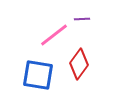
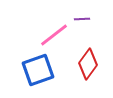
red diamond: moved 9 px right
blue square: moved 5 px up; rotated 28 degrees counterclockwise
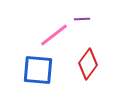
blue square: rotated 24 degrees clockwise
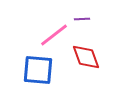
red diamond: moved 2 px left, 7 px up; rotated 56 degrees counterclockwise
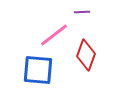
purple line: moved 7 px up
red diamond: moved 2 px up; rotated 40 degrees clockwise
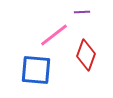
blue square: moved 2 px left
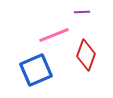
pink line: rotated 16 degrees clockwise
blue square: rotated 28 degrees counterclockwise
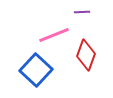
blue square: rotated 24 degrees counterclockwise
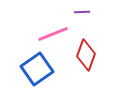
pink line: moved 1 px left, 1 px up
blue square: moved 1 px right, 1 px up; rotated 12 degrees clockwise
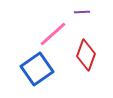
pink line: rotated 20 degrees counterclockwise
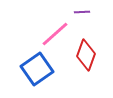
pink line: moved 2 px right
